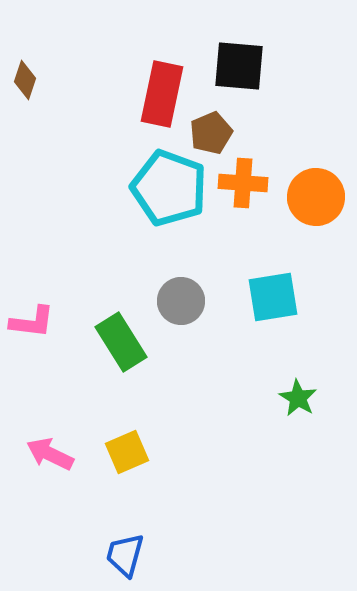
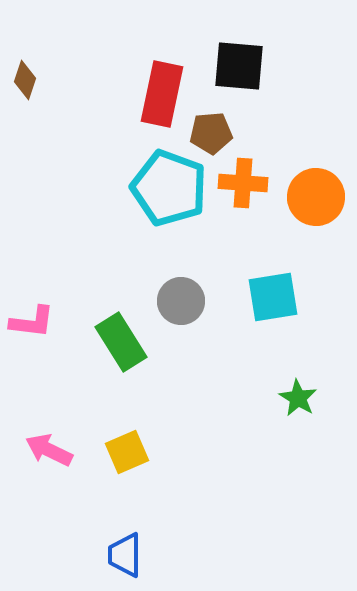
brown pentagon: rotated 18 degrees clockwise
pink arrow: moved 1 px left, 4 px up
blue trapezoid: rotated 15 degrees counterclockwise
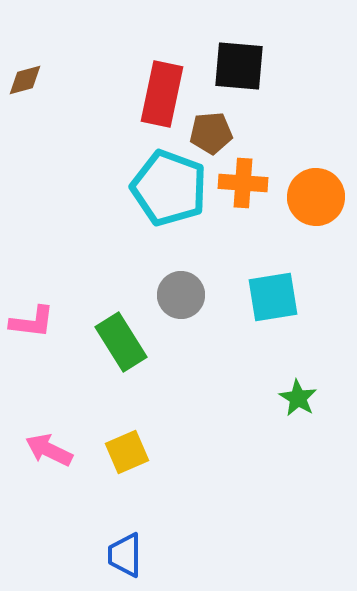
brown diamond: rotated 57 degrees clockwise
gray circle: moved 6 px up
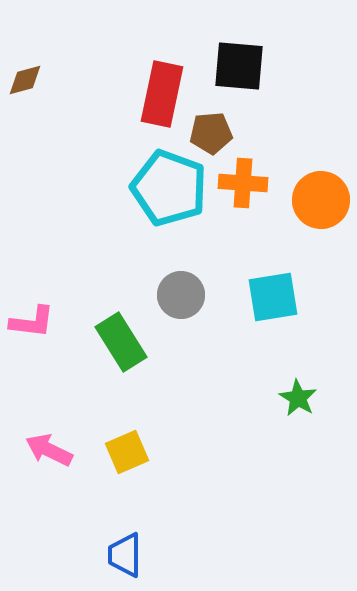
orange circle: moved 5 px right, 3 px down
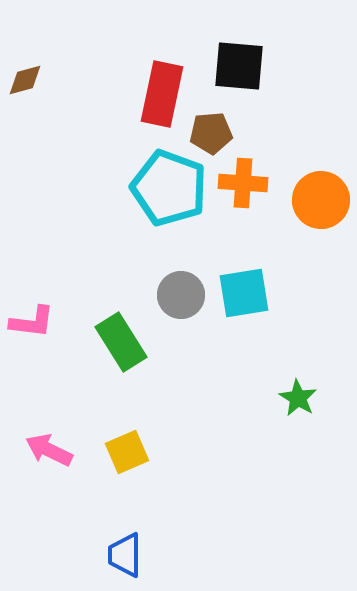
cyan square: moved 29 px left, 4 px up
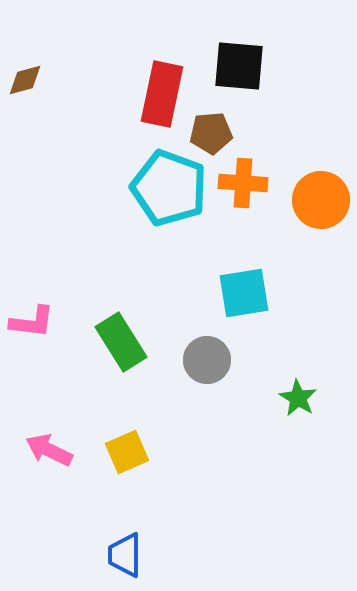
gray circle: moved 26 px right, 65 px down
